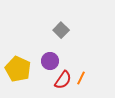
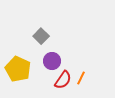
gray square: moved 20 px left, 6 px down
purple circle: moved 2 px right
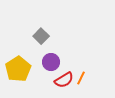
purple circle: moved 1 px left, 1 px down
yellow pentagon: rotated 15 degrees clockwise
red semicircle: moved 1 px right; rotated 24 degrees clockwise
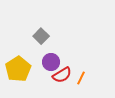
red semicircle: moved 2 px left, 5 px up
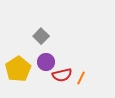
purple circle: moved 5 px left
red semicircle: rotated 18 degrees clockwise
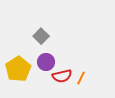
red semicircle: moved 1 px down
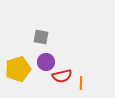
gray square: moved 1 px down; rotated 35 degrees counterclockwise
yellow pentagon: rotated 15 degrees clockwise
orange line: moved 5 px down; rotated 24 degrees counterclockwise
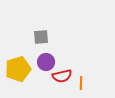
gray square: rotated 14 degrees counterclockwise
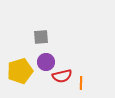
yellow pentagon: moved 2 px right, 2 px down
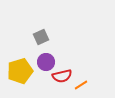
gray square: rotated 21 degrees counterclockwise
orange line: moved 2 px down; rotated 56 degrees clockwise
